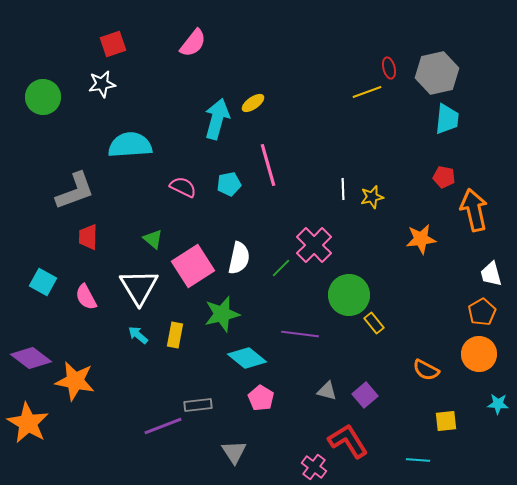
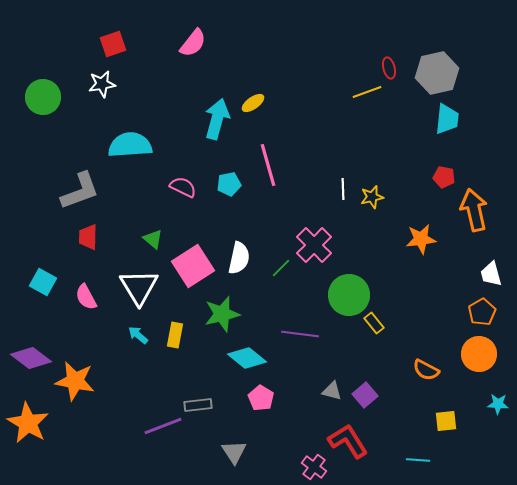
gray L-shape at (75, 191): moved 5 px right
gray triangle at (327, 391): moved 5 px right
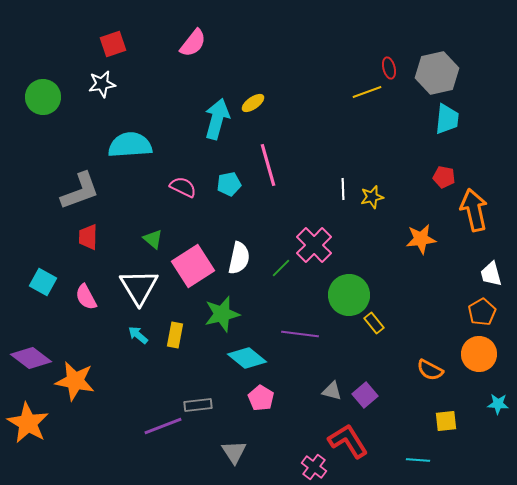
orange semicircle at (426, 370): moved 4 px right
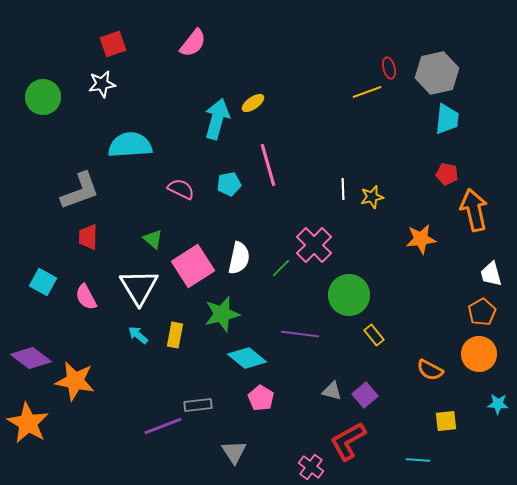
red pentagon at (444, 177): moved 3 px right, 3 px up
pink semicircle at (183, 187): moved 2 px left, 2 px down
yellow rectangle at (374, 323): moved 12 px down
red L-shape at (348, 441): rotated 87 degrees counterclockwise
pink cross at (314, 467): moved 3 px left
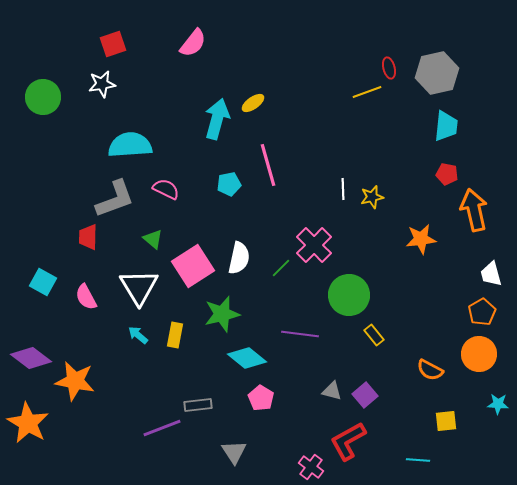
cyan trapezoid at (447, 119): moved 1 px left, 7 px down
pink semicircle at (181, 189): moved 15 px left
gray L-shape at (80, 191): moved 35 px right, 8 px down
purple line at (163, 426): moved 1 px left, 2 px down
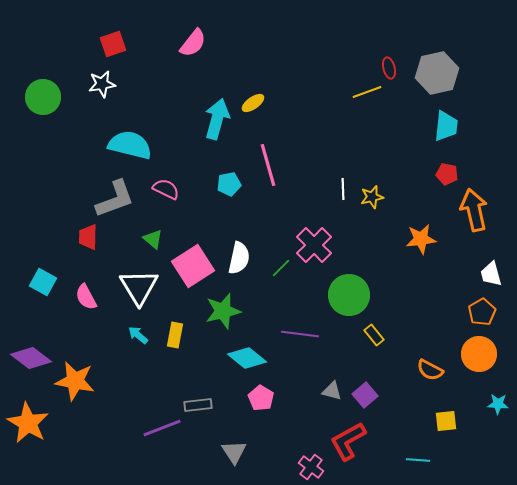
cyan semicircle at (130, 145): rotated 18 degrees clockwise
green star at (222, 314): moved 1 px right, 3 px up
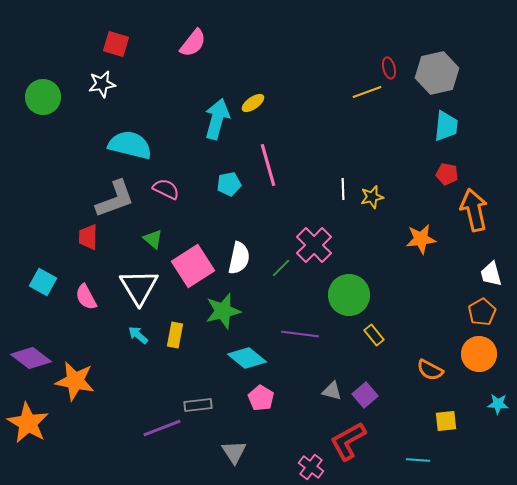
red square at (113, 44): moved 3 px right; rotated 36 degrees clockwise
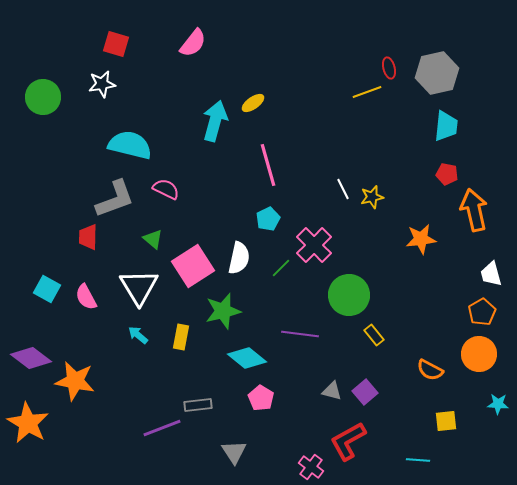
cyan arrow at (217, 119): moved 2 px left, 2 px down
cyan pentagon at (229, 184): moved 39 px right, 35 px down; rotated 15 degrees counterclockwise
white line at (343, 189): rotated 25 degrees counterclockwise
cyan square at (43, 282): moved 4 px right, 7 px down
yellow rectangle at (175, 335): moved 6 px right, 2 px down
purple square at (365, 395): moved 3 px up
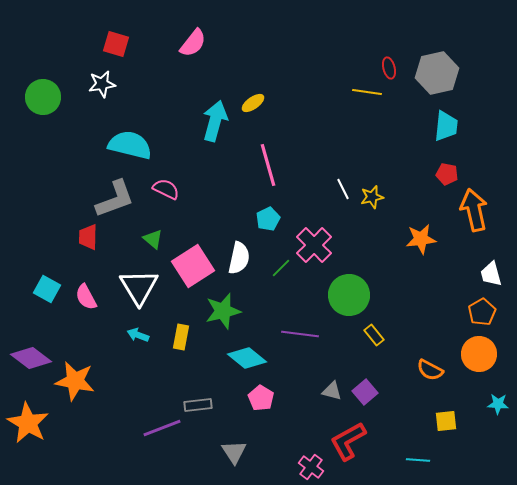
yellow line at (367, 92): rotated 28 degrees clockwise
cyan arrow at (138, 335): rotated 20 degrees counterclockwise
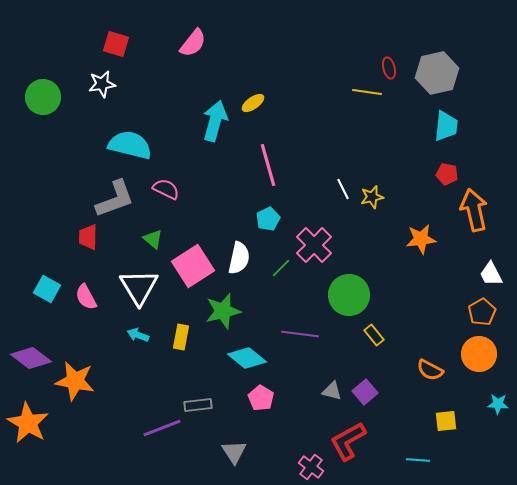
white trapezoid at (491, 274): rotated 12 degrees counterclockwise
